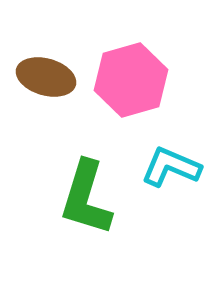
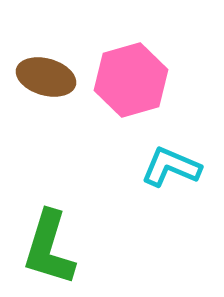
green L-shape: moved 37 px left, 50 px down
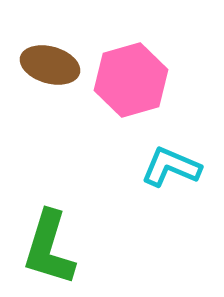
brown ellipse: moved 4 px right, 12 px up
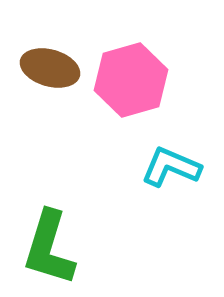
brown ellipse: moved 3 px down
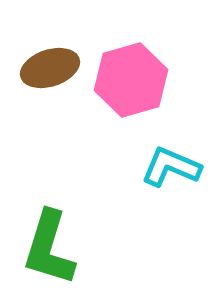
brown ellipse: rotated 34 degrees counterclockwise
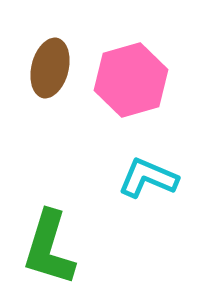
brown ellipse: rotated 58 degrees counterclockwise
cyan L-shape: moved 23 px left, 11 px down
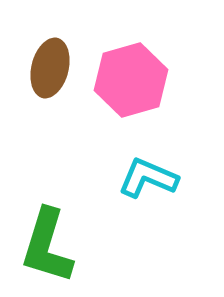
green L-shape: moved 2 px left, 2 px up
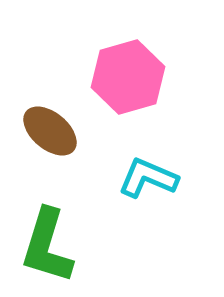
brown ellipse: moved 63 px down; rotated 64 degrees counterclockwise
pink hexagon: moved 3 px left, 3 px up
